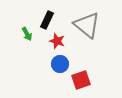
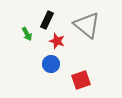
blue circle: moved 9 px left
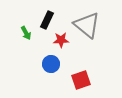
green arrow: moved 1 px left, 1 px up
red star: moved 4 px right, 1 px up; rotated 21 degrees counterclockwise
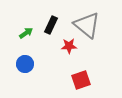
black rectangle: moved 4 px right, 5 px down
green arrow: rotated 96 degrees counterclockwise
red star: moved 8 px right, 6 px down
blue circle: moved 26 px left
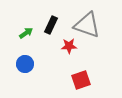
gray triangle: rotated 20 degrees counterclockwise
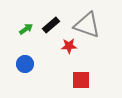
black rectangle: rotated 24 degrees clockwise
green arrow: moved 4 px up
red square: rotated 18 degrees clockwise
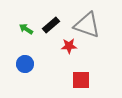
green arrow: rotated 112 degrees counterclockwise
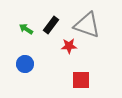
black rectangle: rotated 12 degrees counterclockwise
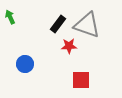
black rectangle: moved 7 px right, 1 px up
green arrow: moved 16 px left, 12 px up; rotated 32 degrees clockwise
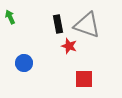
black rectangle: rotated 48 degrees counterclockwise
red star: rotated 21 degrees clockwise
blue circle: moved 1 px left, 1 px up
red square: moved 3 px right, 1 px up
